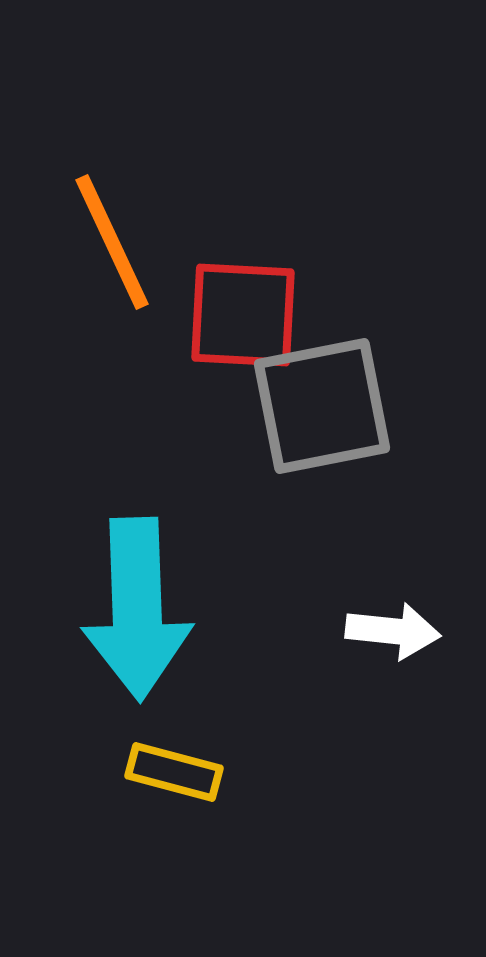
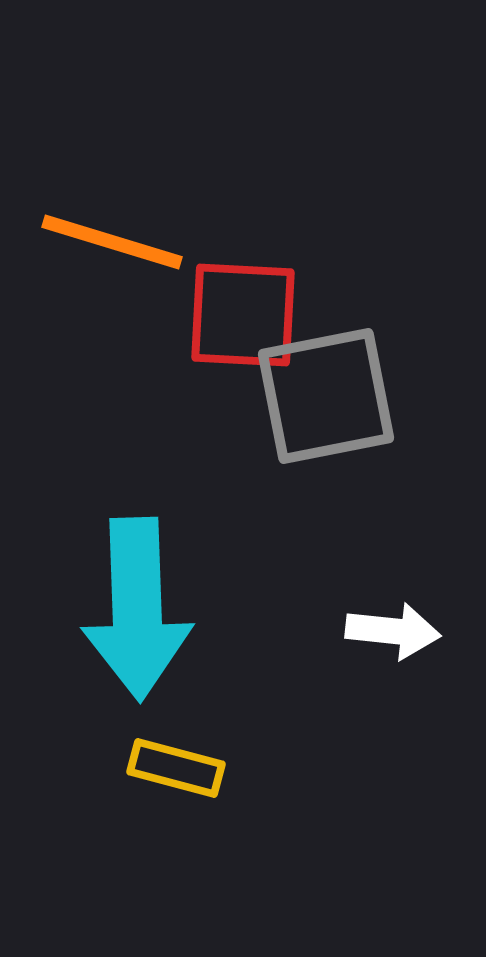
orange line: rotated 48 degrees counterclockwise
gray square: moved 4 px right, 10 px up
yellow rectangle: moved 2 px right, 4 px up
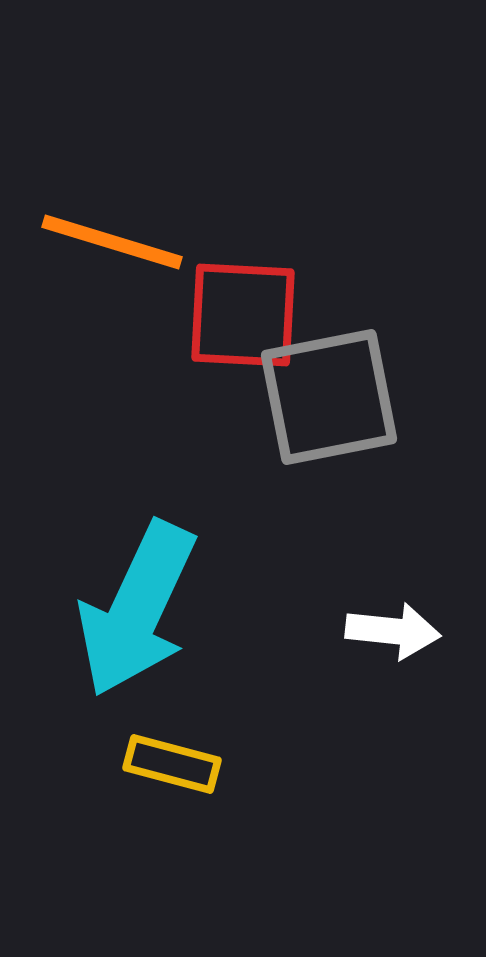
gray square: moved 3 px right, 1 px down
cyan arrow: rotated 27 degrees clockwise
yellow rectangle: moved 4 px left, 4 px up
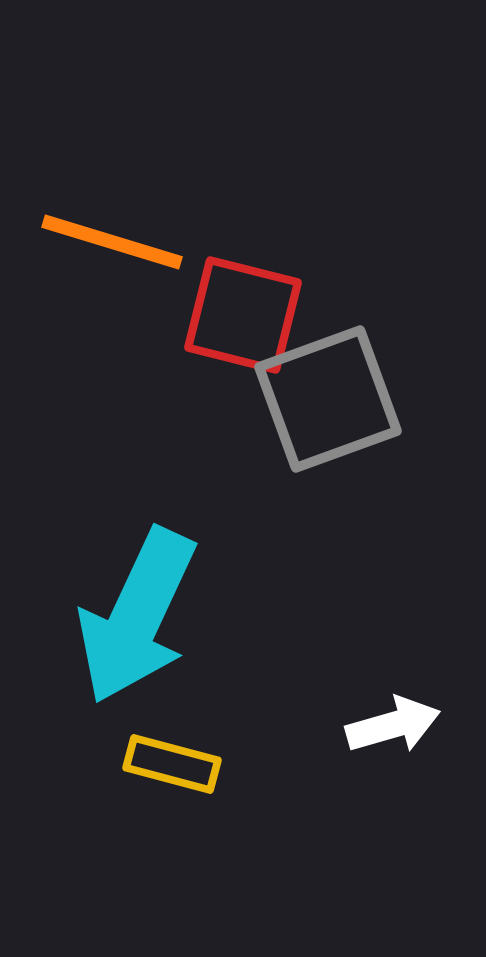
red square: rotated 11 degrees clockwise
gray square: moved 1 px left, 2 px down; rotated 9 degrees counterclockwise
cyan arrow: moved 7 px down
white arrow: moved 94 px down; rotated 22 degrees counterclockwise
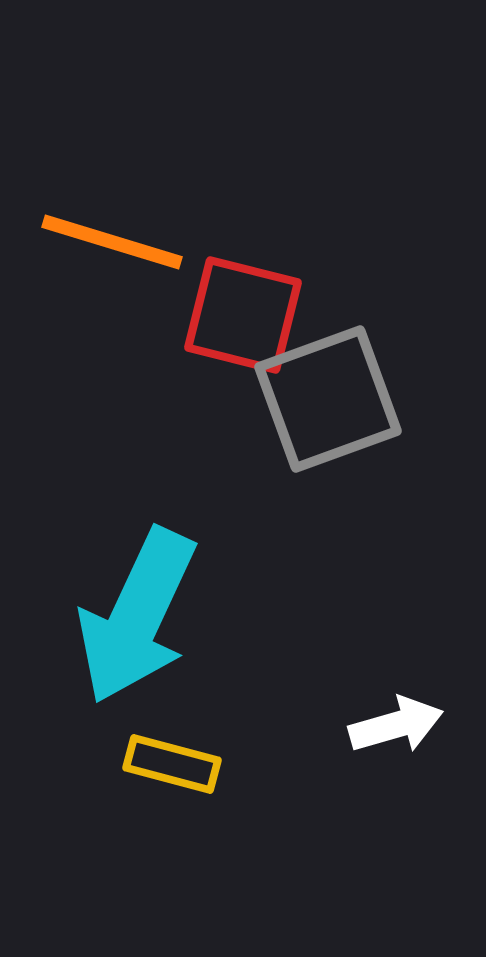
white arrow: moved 3 px right
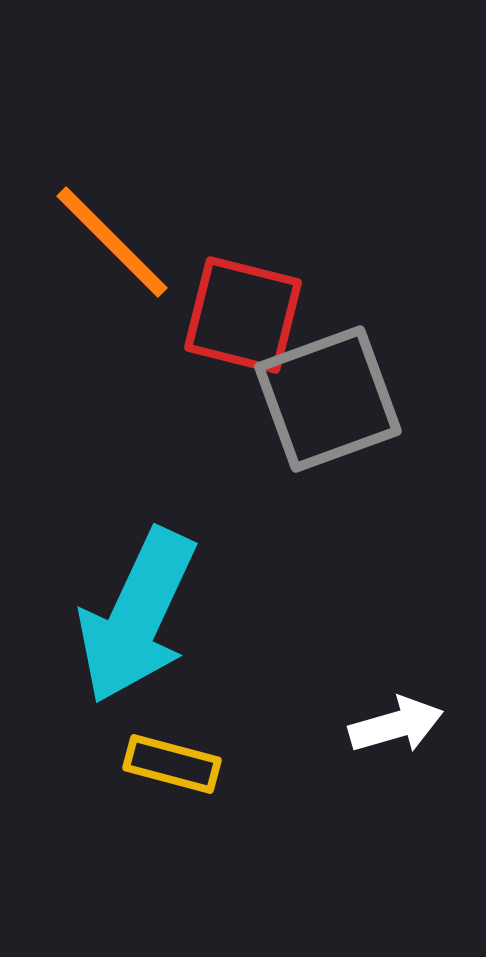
orange line: rotated 28 degrees clockwise
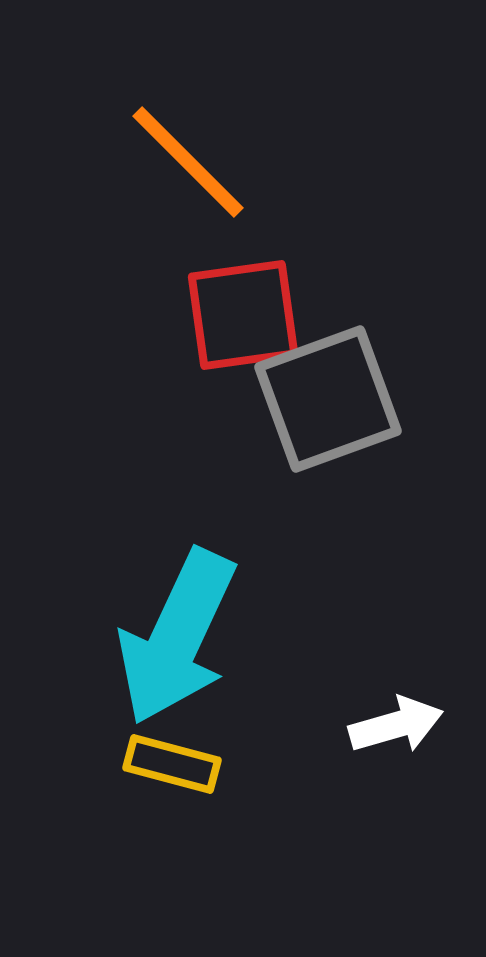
orange line: moved 76 px right, 80 px up
red square: rotated 22 degrees counterclockwise
cyan arrow: moved 40 px right, 21 px down
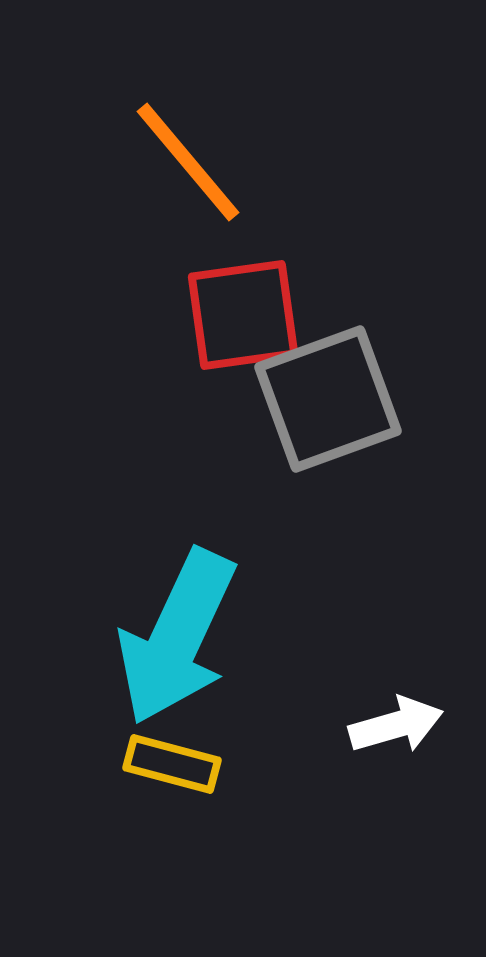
orange line: rotated 5 degrees clockwise
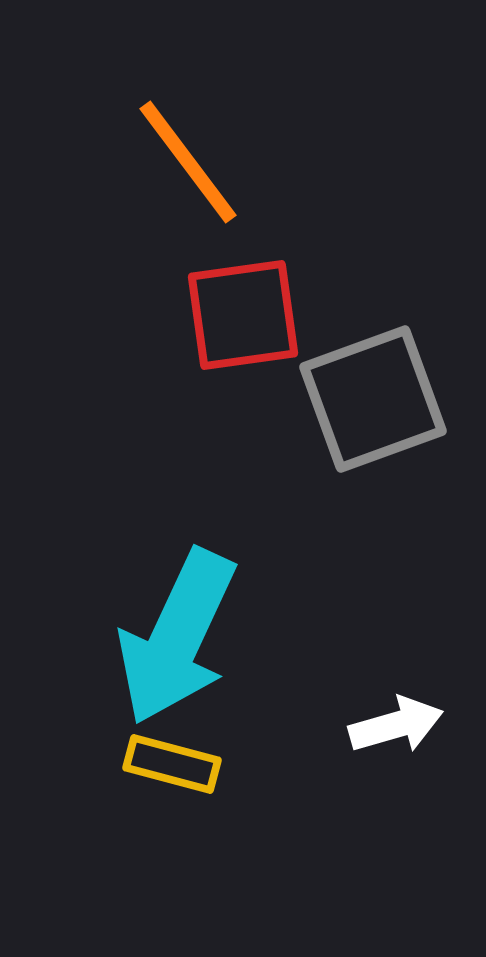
orange line: rotated 3 degrees clockwise
gray square: moved 45 px right
